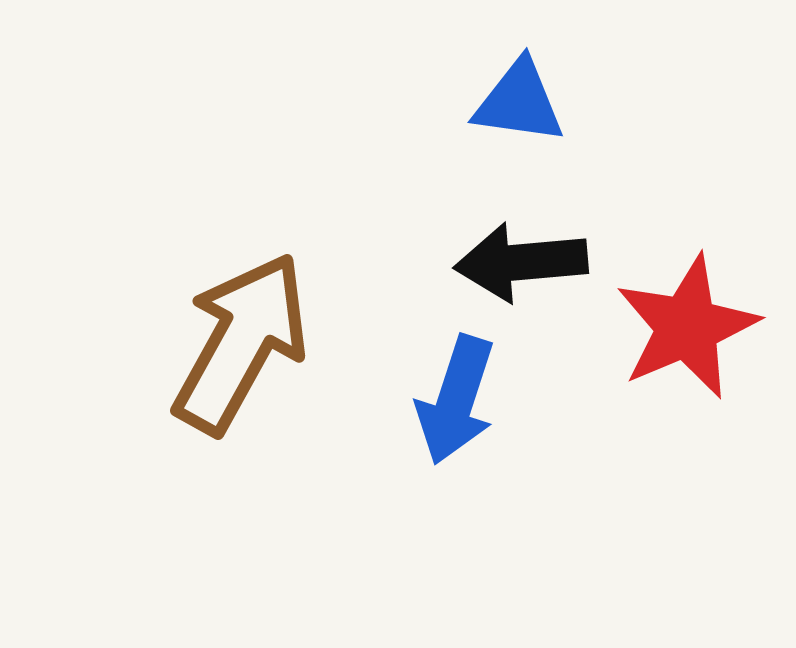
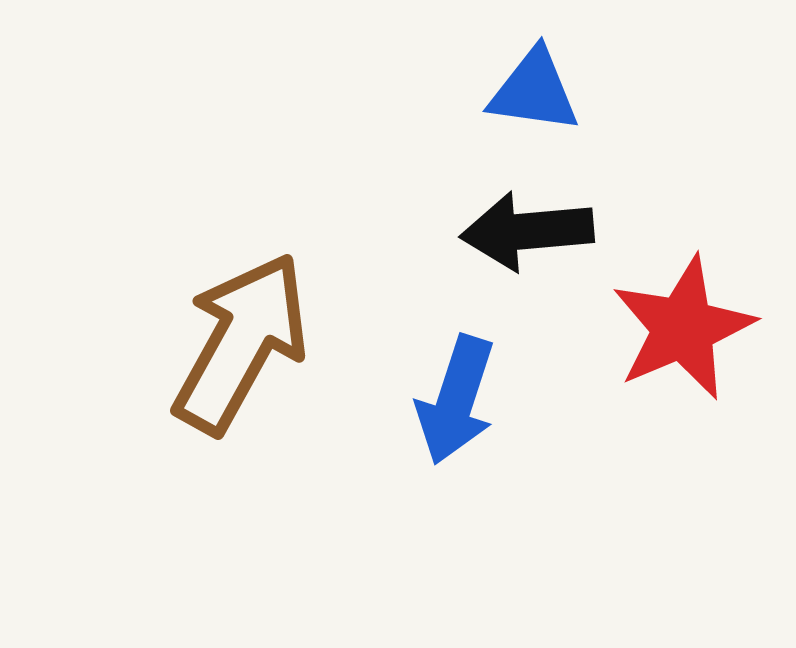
blue triangle: moved 15 px right, 11 px up
black arrow: moved 6 px right, 31 px up
red star: moved 4 px left, 1 px down
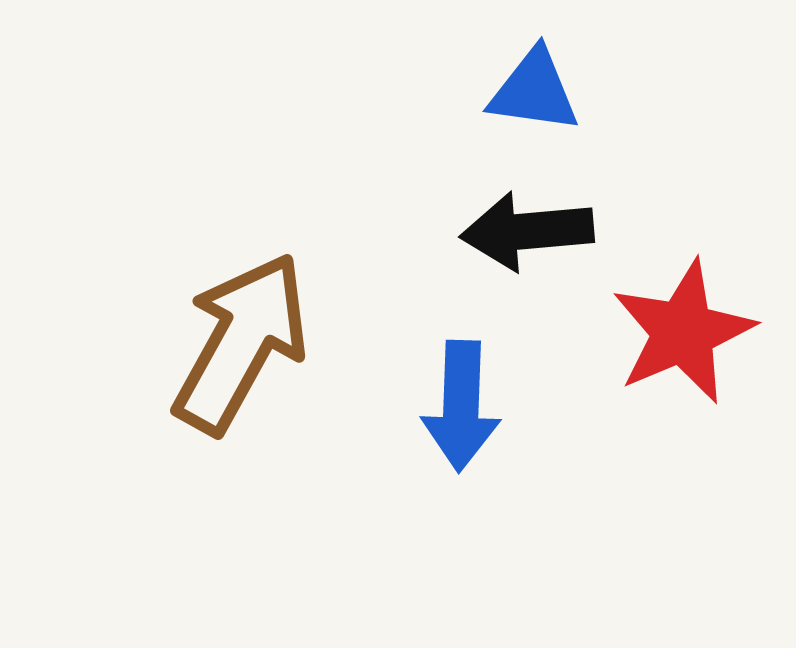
red star: moved 4 px down
blue arrow: moved 5 px right, 6 px down; rotated 16 degrees counterclockwise
